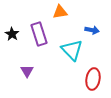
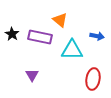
orange triangle: moved 8 px down; rotated 49 degrees clockwise
blue arrow: moved 5 px right, 6 px down
purple rectangle: moved 1 px right, 3 px down; rotated 60 degrees counterclockwise
cyan triangle: rotated 45 degrees counterclockwise
purple triangle: moved 5 px right, 4 px down
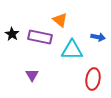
blue arrow: moved 1 px right, 1 px down
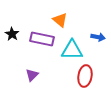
purple rectangle: moved 2 px right, 2 px down
purple triangle: rotated 16 degrees clockwise
red ellipse: moved 8 px left, 3 px up
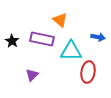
black star: moved 7 px down
cyan triangle: moved 1 px left, 1 px down
red ellipse: moved 3 px right, 4 px up
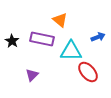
blue arrow: rotated 32 degrees counterclockwise
red ellipse: rotated 50 degrees counterclockwise
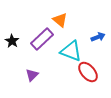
purple rectangle: rotated 55 degrees counterclockwise
cyan triangle: rotated 20 degrees clockwise
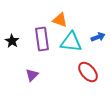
orange triangle: rotated 21 degrees counterclockwise
purple rectangle: rotated 55 degrees counterclockwise
cyan triangle: moved 9 px up; rotated 15 degrees counterclockwise
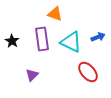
orange triangle: moved 5 px left, 6 px up
cyan triangle: rotated 20 degrees clockwise
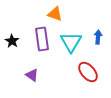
blue arrow: rotated 64 degrees counterclockwise
cyan triangle: rotated 35 degrees clockwise
purple triangle: rotated 40 degrees counterclockwise
